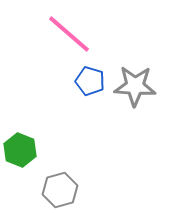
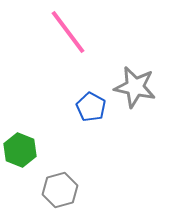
pink line: moved 1 px left, 2 px up; rotated 12 degrees clockwise
blue pentagon: moved 1 px right, 26 px down; rotated 12 degrees clockwise
gray star: moved 1 px down; rotated 9 degrees clockwise
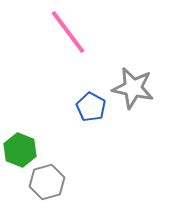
gray star: moved 2 px left, 1 px down
gray hexagon: moved 13 px left, 8 px up
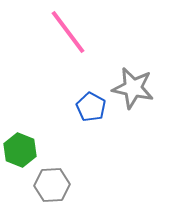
gray hexagon: moved 5 px right, 3 px down; rotated 12 degrees clockwise
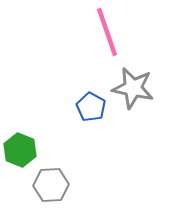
pink line: moved 39 px right; rotated 18 degrees clockwise
gray hexagon: moved 1 px left
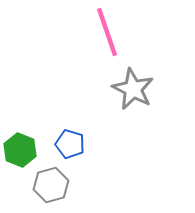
gray star: moved 1 px down; rotated 15 degrees clockwise
blue pentagon: moved 21 px left, 37 px down; rotated 12 degrees counterclockwise
gray hexagon: rotated 12 degrees counterclockwise
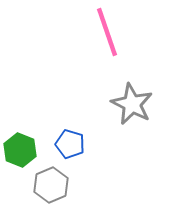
gray star: moved 1 px left, 15 px down
gray hexagon: rotated 8 degrees counterclockwise
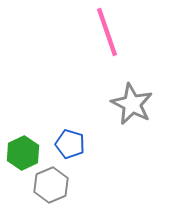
green hexagon: moved 3 px right, 3 px down; rotated 12 degrees clockwise
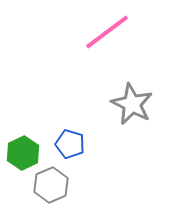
pink line: rotated 72 degrees clockwise
